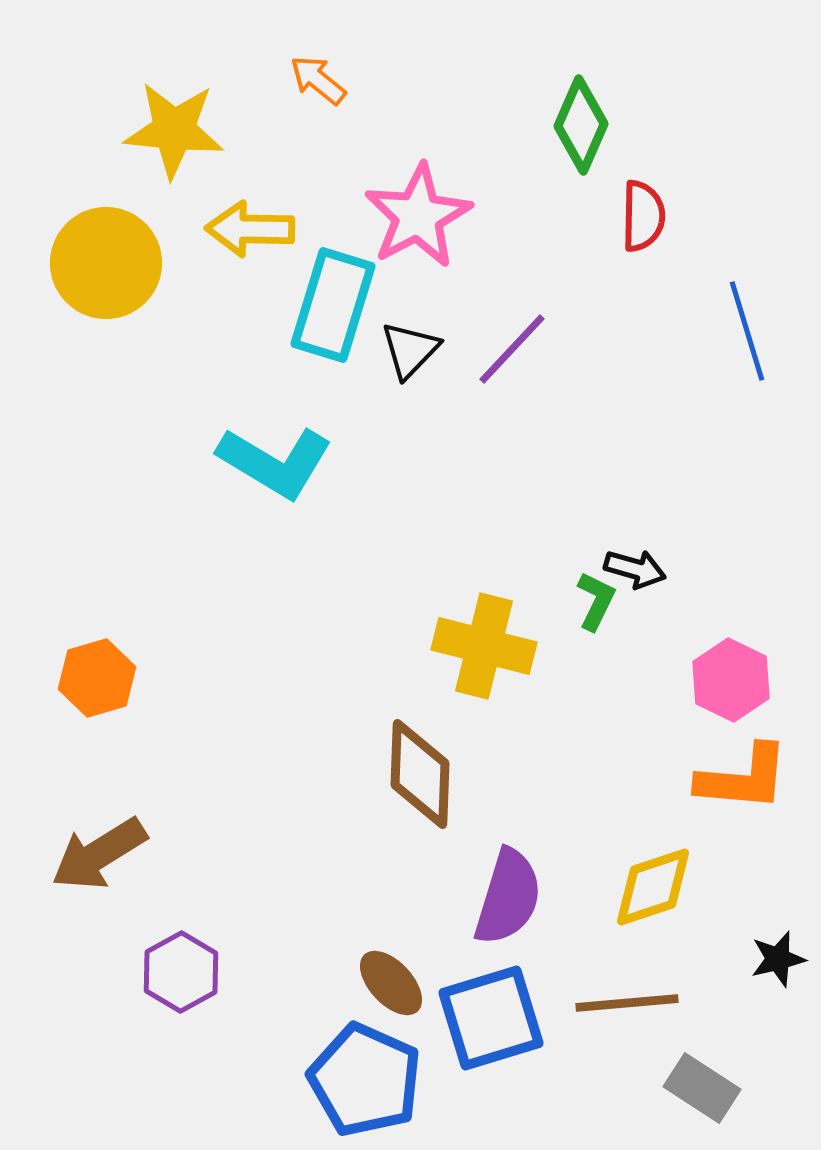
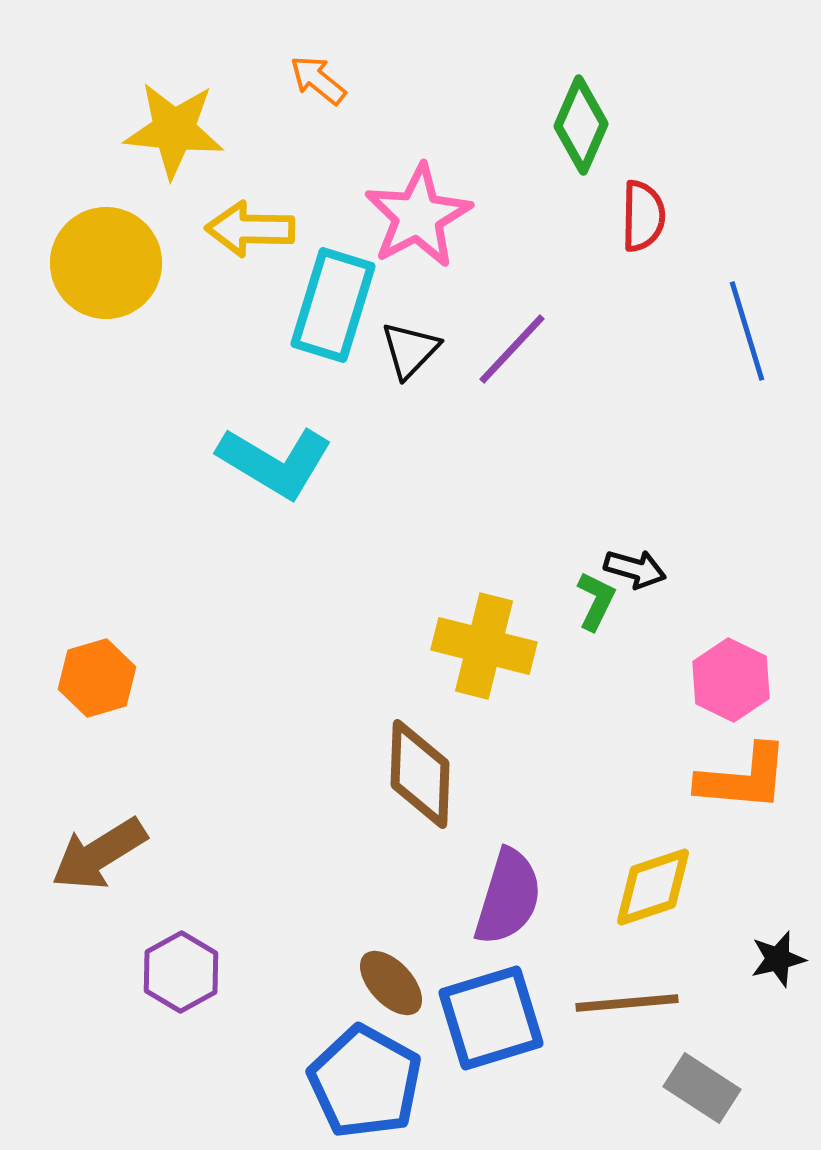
blue pentagon: moved 2 px down; rotated 5 degrees clockwise
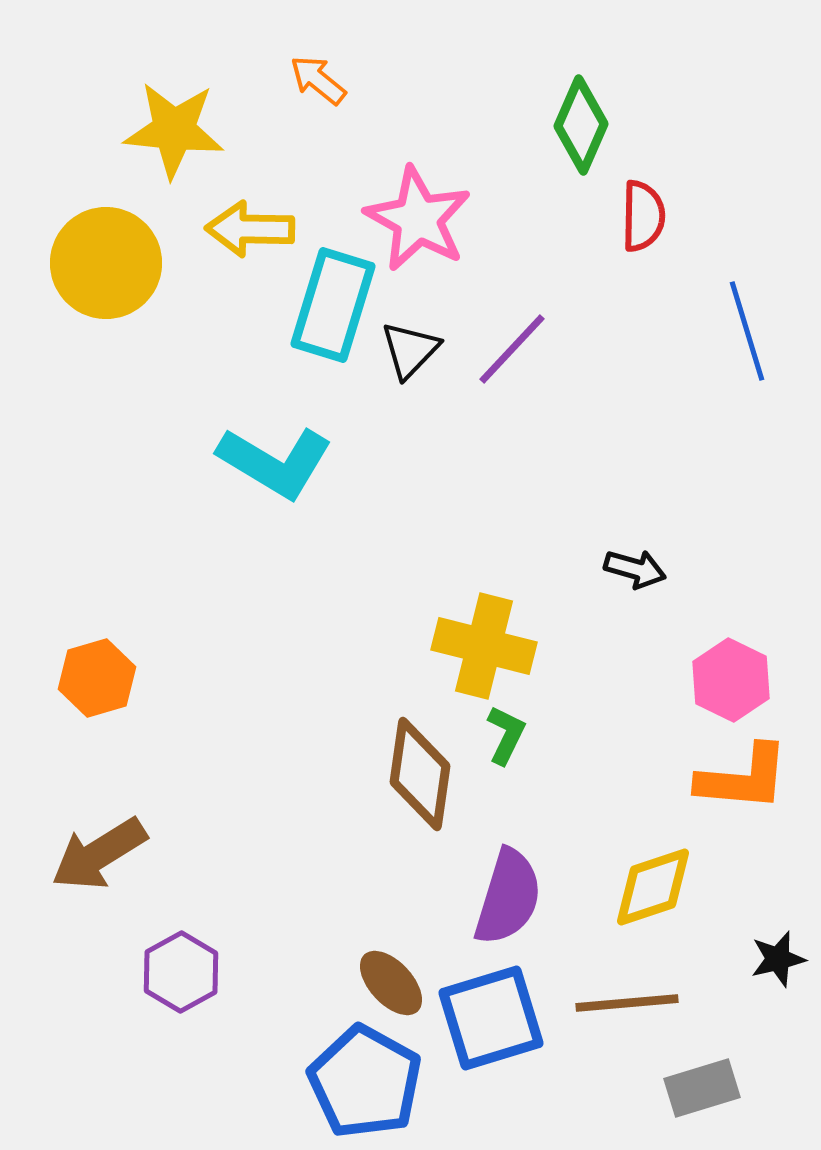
pink star: moved 3 px down; rotated 15 degrees counterclockwise
green L-shape: moved 90 px left, 134 px down
brown diamond: rotated 6 degrees clockwise
gray rectangle: rotated 50 degrees counterclockwise
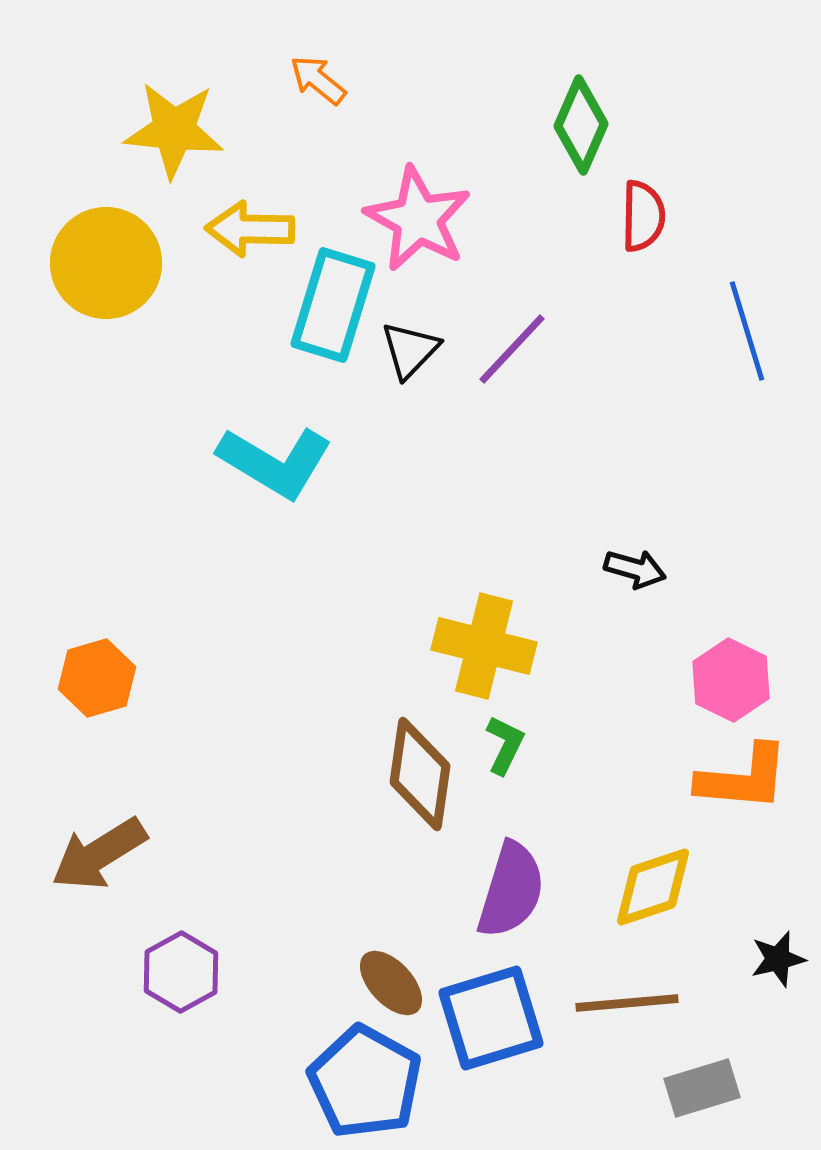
green L-shape: moved 1 px left, 10 px down
purple semicircle: moved 3 px right, 7 px up
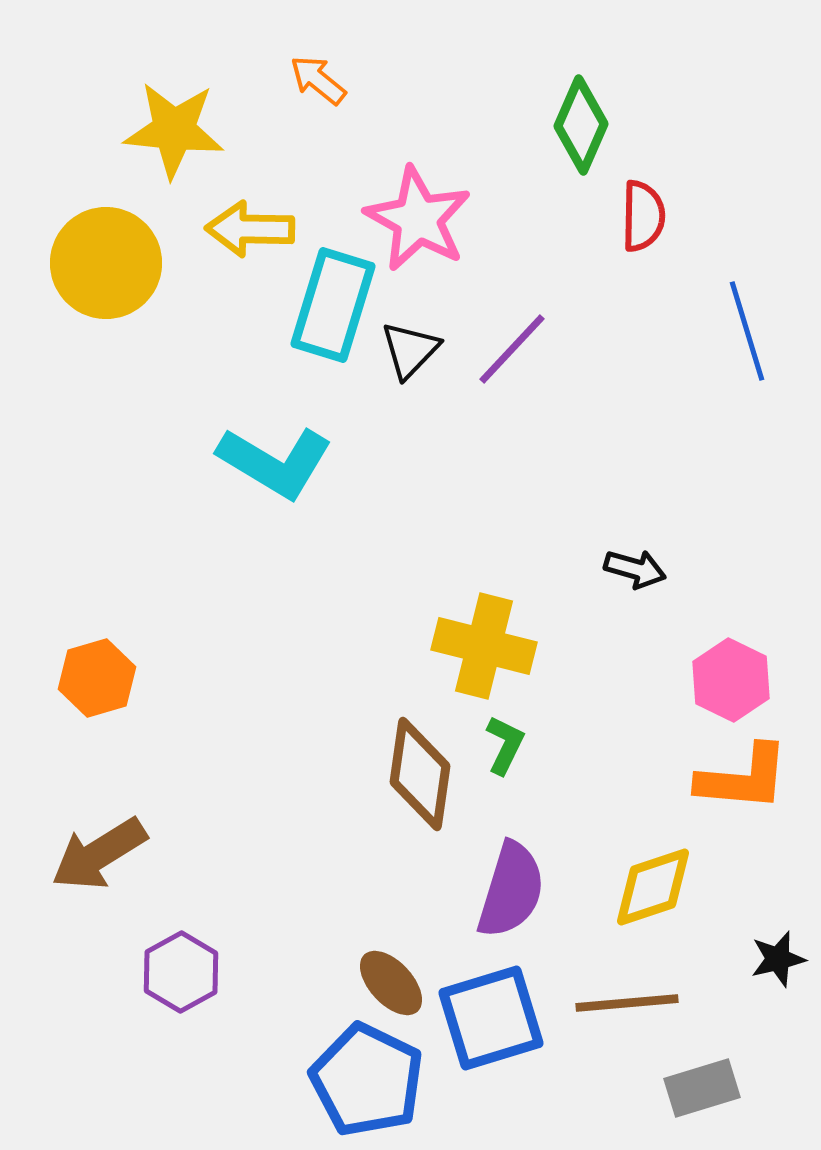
blue pentagon: moved 2 px right, 2 px up; rotated 3 degrees counterclockwise
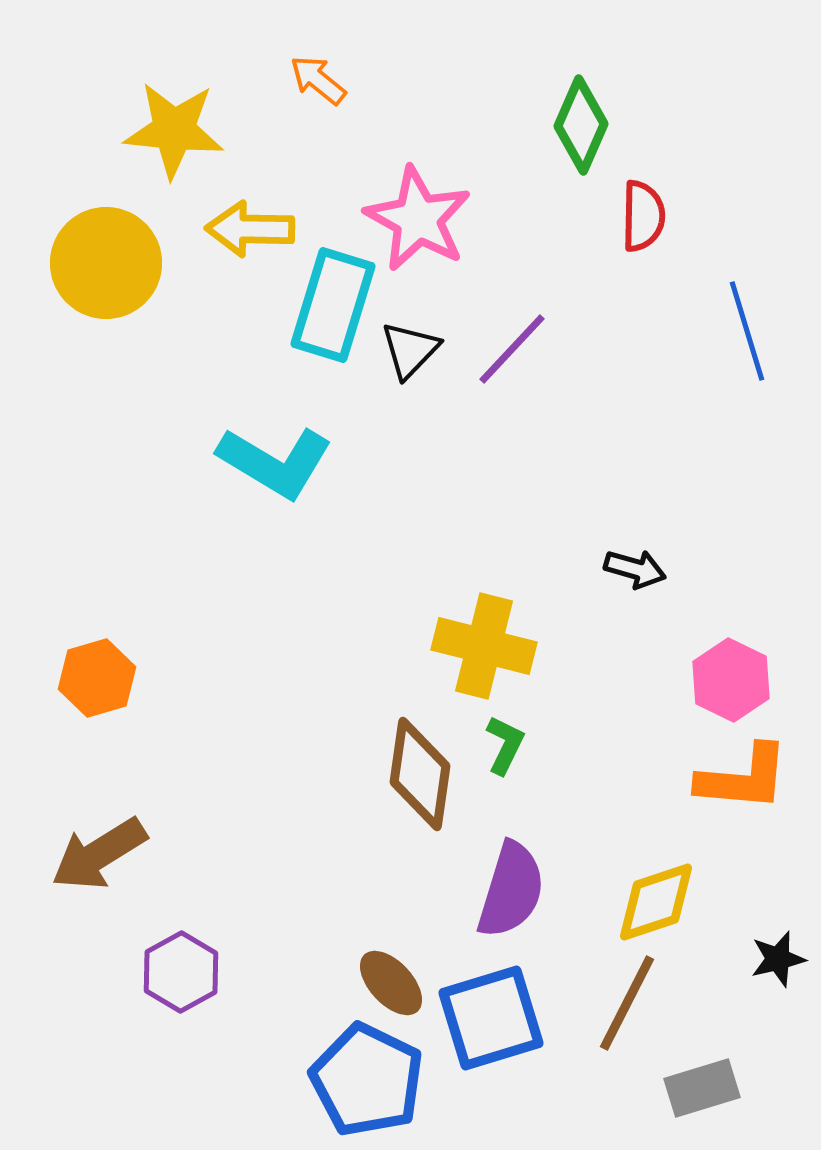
yellow diamond: moved 3 px right, 15 px down
brown line: rotated 58 degrees counterclockwise
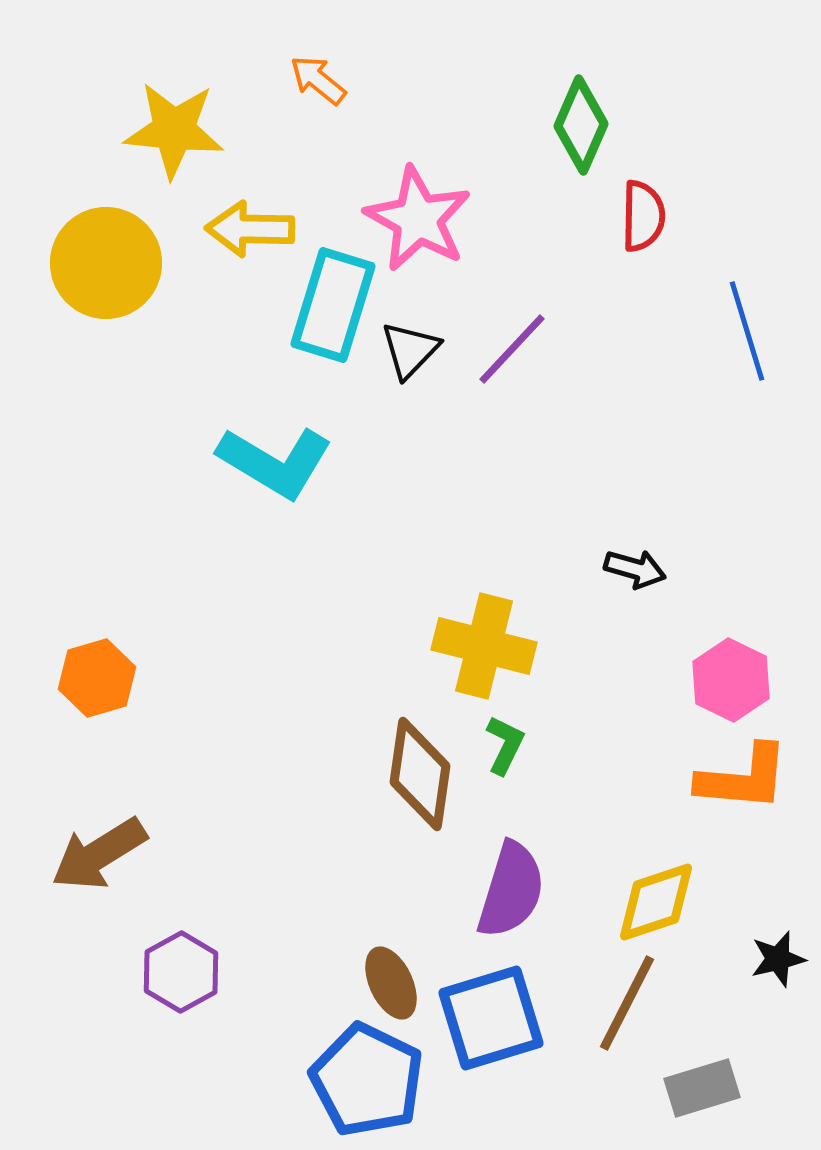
brown ellipse: rotated 18 degrees clockwise
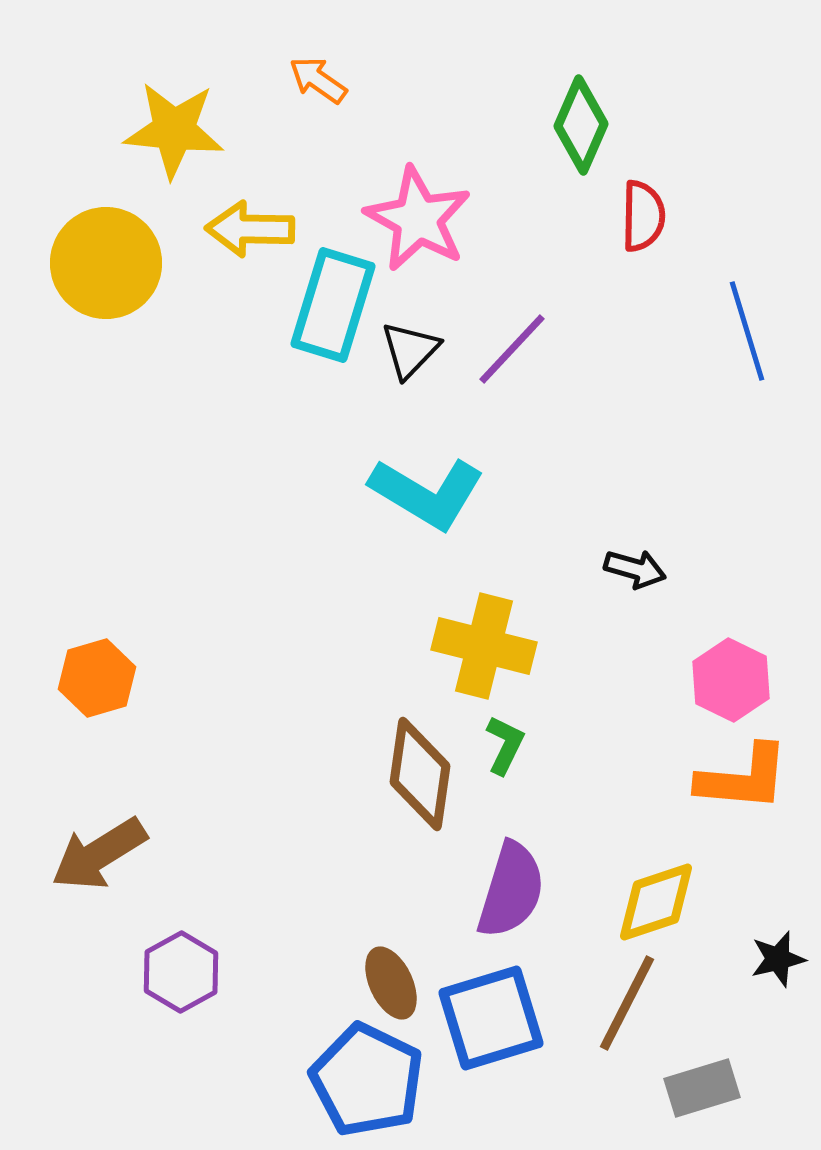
orange arrow: rotated 4 degrees counterclockwise
cyan L-shape: moved 152 px right, 31 px down
